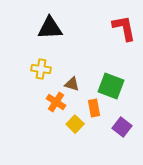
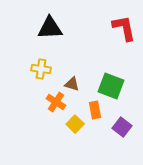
orange rectangle: moved 1 px right, 2 px down
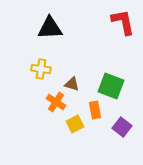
red L-shape: moved 1 px left, 6 px up
yellow square: rotated 18 degrees clockwise
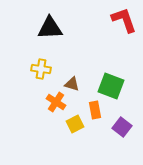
red L-shape: moved 1 px right, 2 px up; rotated 8 degrees counterclockwise
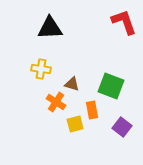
red L-shape: moved 2 px down
orange rectangle: moved 3 px left
yellow square: rotated 12 degrees clockwise
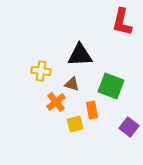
red L-shape: moved 2 px left; rotated 148 degrees counterclockwise
black triangle: moved 30 px right, 27 px down
yellow cross: moved 2 px down
orange cross: rotated 18 degrees clockwise
purple square: moved 7 px right
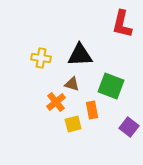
red L-shape: moved 2 px down
yellow cross: moved 13 px up
yellow square: moved 2 px left
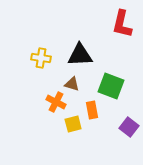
orange cross: rotated 24 degrees counterclockwise
